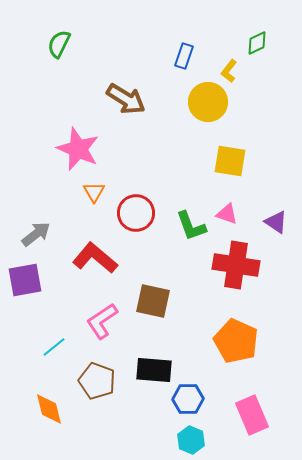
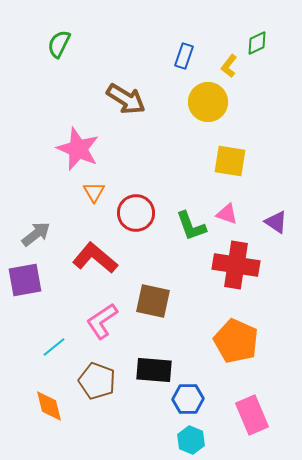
yellow L-shape: moved 5 px up
orange diamond: moved 3 px up
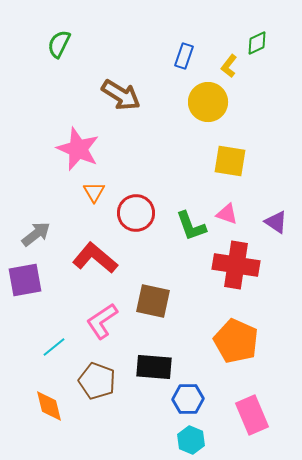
brown arrow: moved 5 px left, 4 px up
black rectangle: moved 3 px up
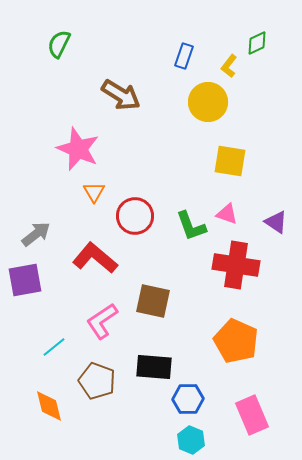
red circle: moved 1 px left, 3 px down
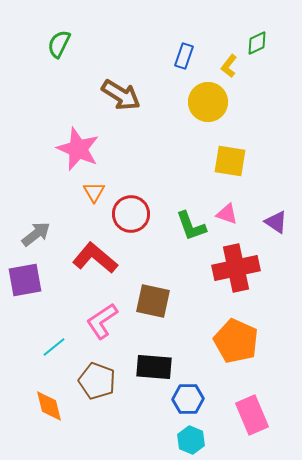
red circle: moved 4 px left, 2 px up
red cross: moved 3 px down; rotated 21 degrees counterclockwise
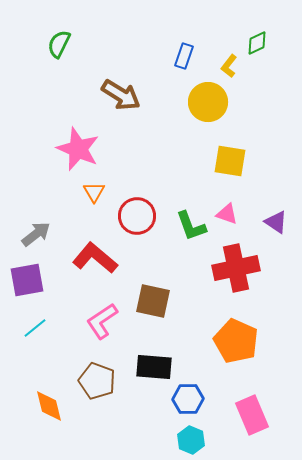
red circle: moved 6 px right, 2 px down
purple square: moved 2 px right
cyan line: moved 19 px left, 19 px up
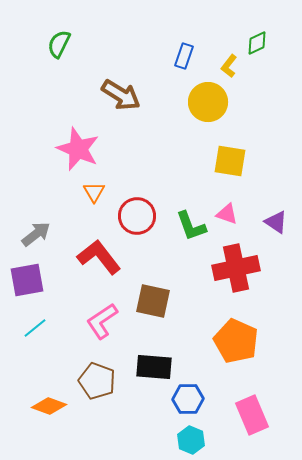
red L-shape: moved 4 px right, 1 px up; rotated 12 degrees clockwise
orange diamond: rotated 56 degrees counterclockwise
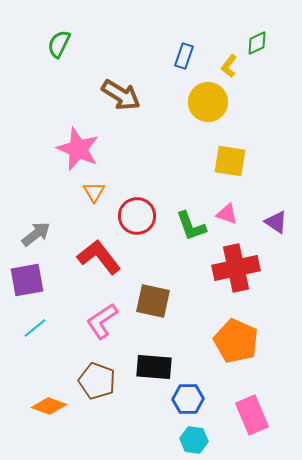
cyan hexagon: moved 3 px right; rotated 16 degrees counterclockwise
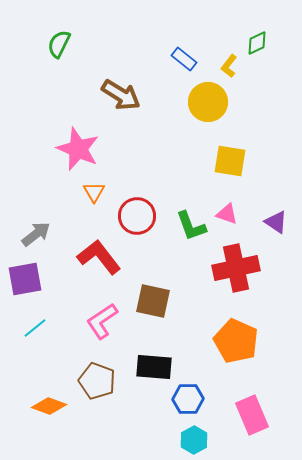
blue rectangle: moved 3 px down; rotated 70 degrees counterclockwise
purple square: moved 2 px left, 1 px up
cyan hexagon: rotated 24 degrees clockwise
